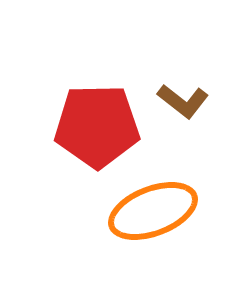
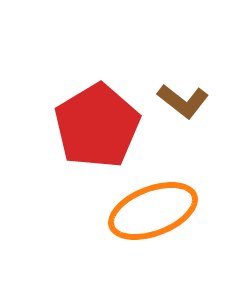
red pentagon: rotated 30 degrees counterclockwise
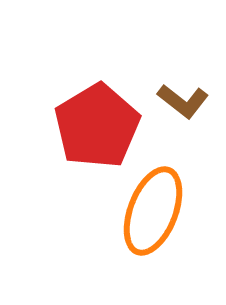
orange ellipse: rotated 48 degrees counterclockwise
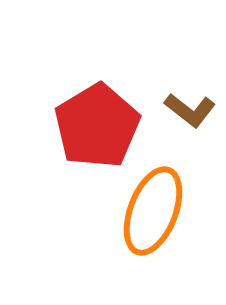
brown L-shape: moved 7 px right, 9 px down
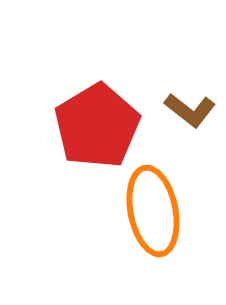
orange ellipse: rotated 32 degrees counterclockwise
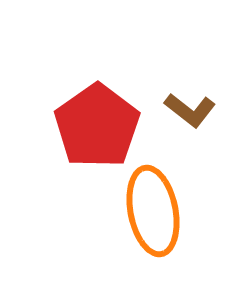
red pentagon: rotated 4 degrees counterclockwise
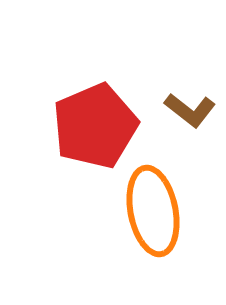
red pentagon: moved 2 px left; rotated 12 degrees clockwise
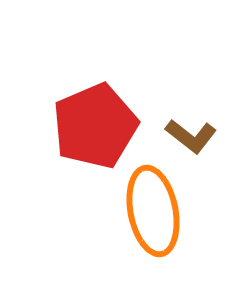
brown L-shape: moved 1 px right, 26 px down
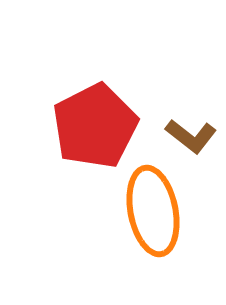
red pentagon: rotated 4 degrees counterclockwise
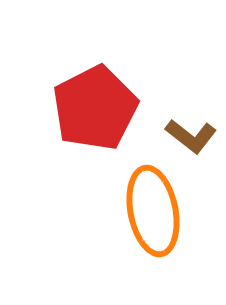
red pentagon: moved 18 px up
